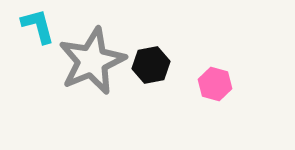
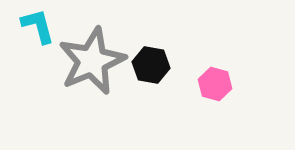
black hexagon: rotated 21 degrees clockwise
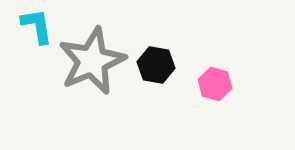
cyan L-shape: moved 1 px left; rotated 6 degrees clockwise
black hexagon: moved 5 px right
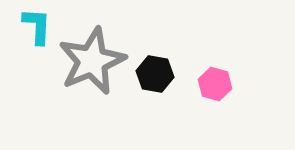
cyan L-shape: rotated 12 degrees clockwise
black hexagon: moved 1 px left, 9 px down
